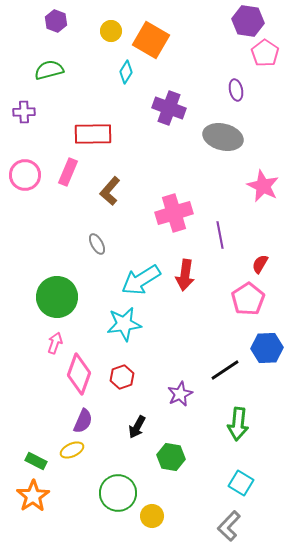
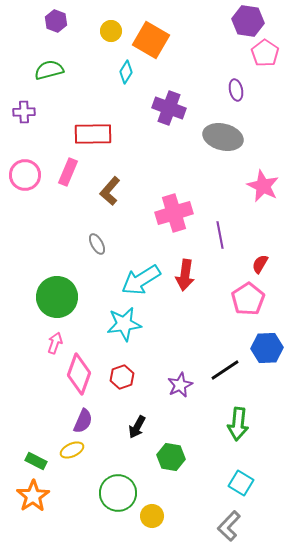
purple star at (180, 394): moved 9 px up
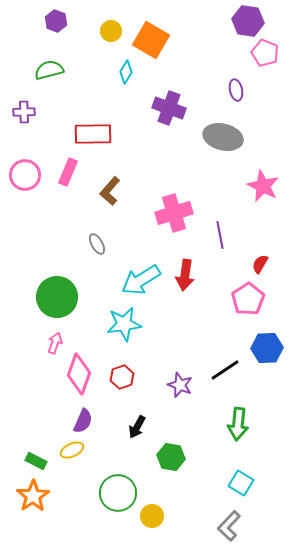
pink pentagon at (265, 53): rotated 12 degrees counterclockwise
purple star at (180, 385): rotated 25 degrees counterclockwise
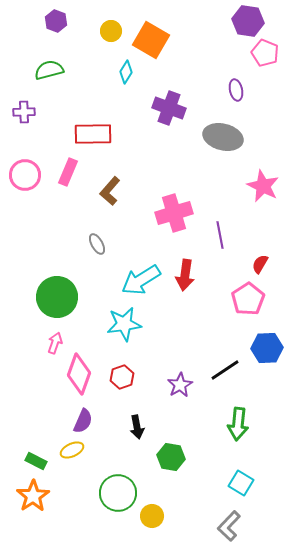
purple star at (180, 385): rotated 20 degrees clockwise
black arrow at (137, 427): rotated 40 degrees counterclockwise
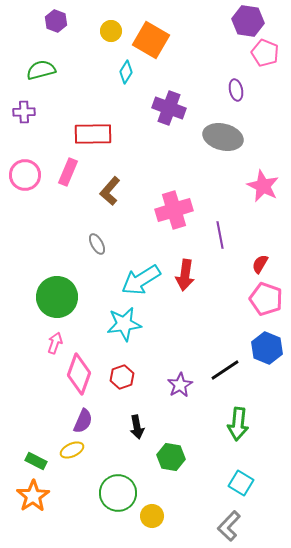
green semicircle at (49, 70): moved 8 px left
pink cross at (174, 213): moved 3 px up
pink pentagon at (248, 299): moved 18 px right; rotated 20 degrees counterclockwise
blue hexagon at (267, 348): rotated 24 degrees clockwise
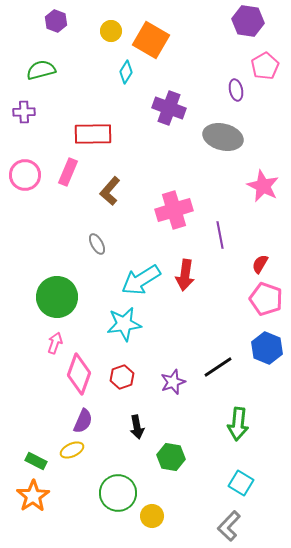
pink pentagon at (265, 53): moved 13 px down; rotated 20 degrees clockwise
black line at (225, 370): moved 7 px left, 3 px up
purple star at (180, 385): moved 7 px left, 3 px up; rotated 10 degrees clockwise
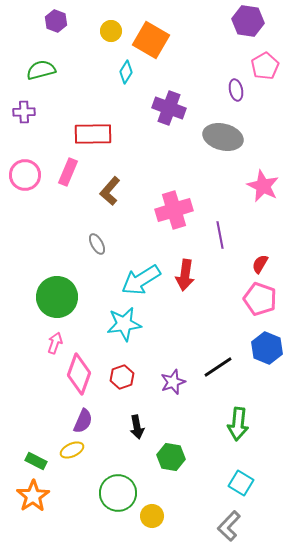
pink pentagon at (266, 299): moved 6 px left
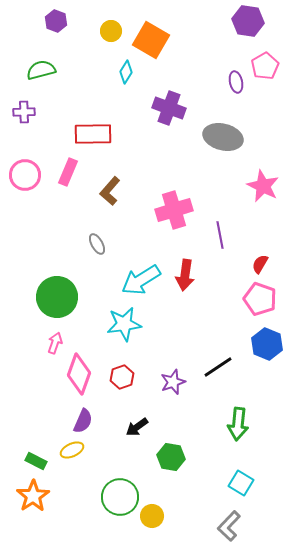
purple ellipse at (236, 90): moved 8 px up
blue hexagon at (267, 348): moved 4 px up
black arrow at (137, 427): rotated 65 degrees clockwise
green circle at (118, 493): moved 2 px right, 4 px down
